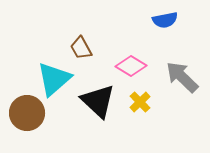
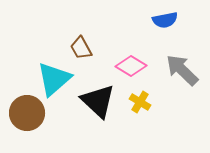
gray arrow: moved 7 px up
yellow cross: rotated 15 degrees counterclockwise
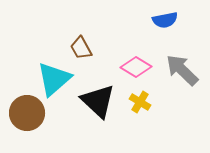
pink diamond: moved 5 px right, 1 px down
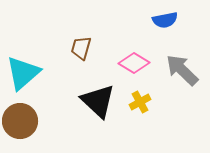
brown trapezoid: rotated 45 degrees clockwise
pink diamond: moved 2 px left, 4 px up
cyan triangle: moved 31 px left, 6 px up
yellow cross: rotated 30 degrees clockwise
brown circle: moved 7 px left, 8 px down
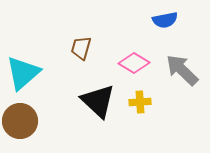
yellow cross: rotated 25 degrees clockwise
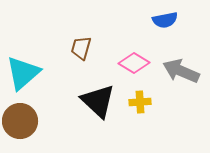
gray arrow: moved 1 px left, 1 px down; rotated 21 degrees counterclockwise
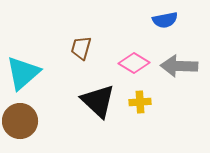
gray arrow: moved 2 px left, 5 px up; rotated 21 degrees counterclockwise
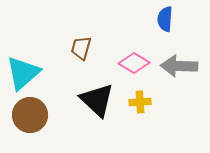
blue semicircle: moved 1 px up; rotated 105 degrees clockwise
black triangle: moved 1 px left, 1 px up
brown circle: moved 10 px right, 6 px up
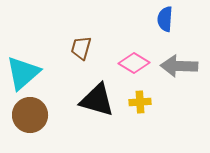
black triangle: rotated 27 degrees counterclockwise
